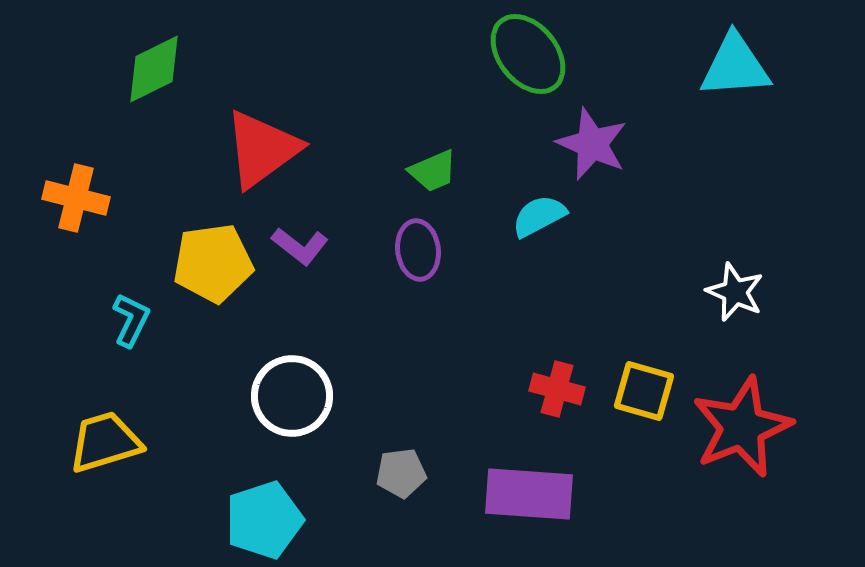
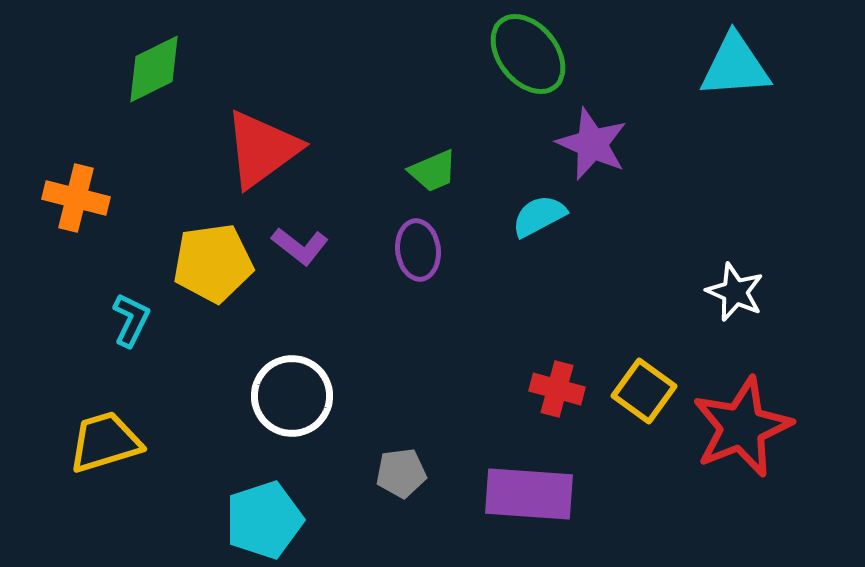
yellow square: rotated 20 degrees clockwise
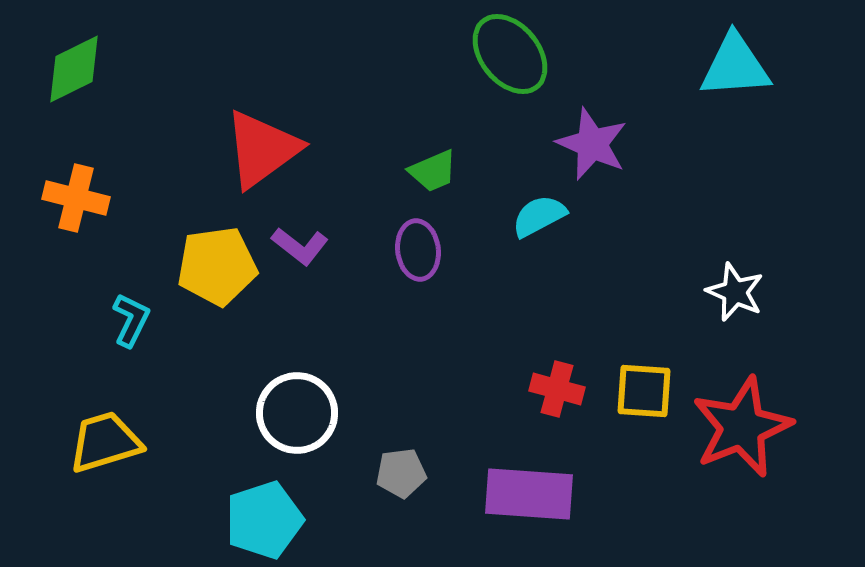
green ellipse: moved 18 px left
green diamond: moved 80 px left
yellow pentagon: moved 4 px right, 3 px down
yellow square: rotated 32 degrees counterclockwise
white circle: moved 5 px right, 17 px down
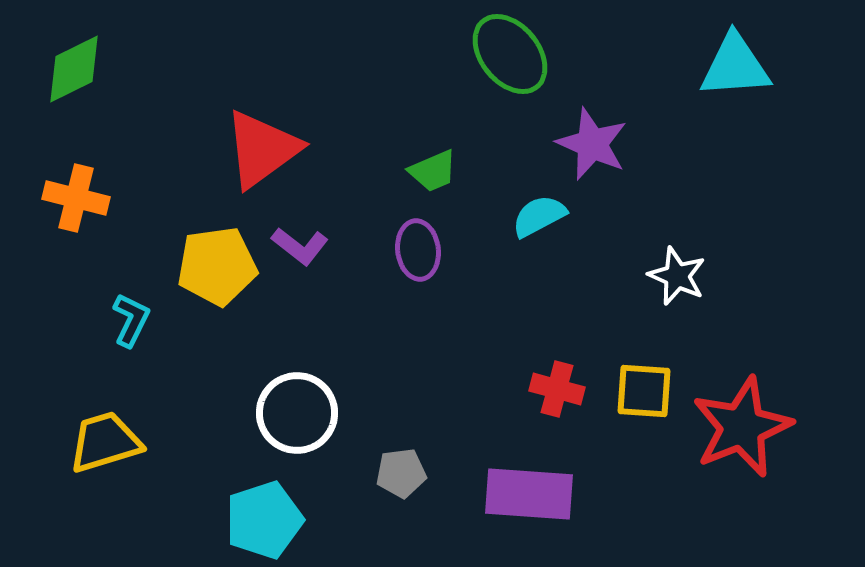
white star: moved 58 px left, 16 px up
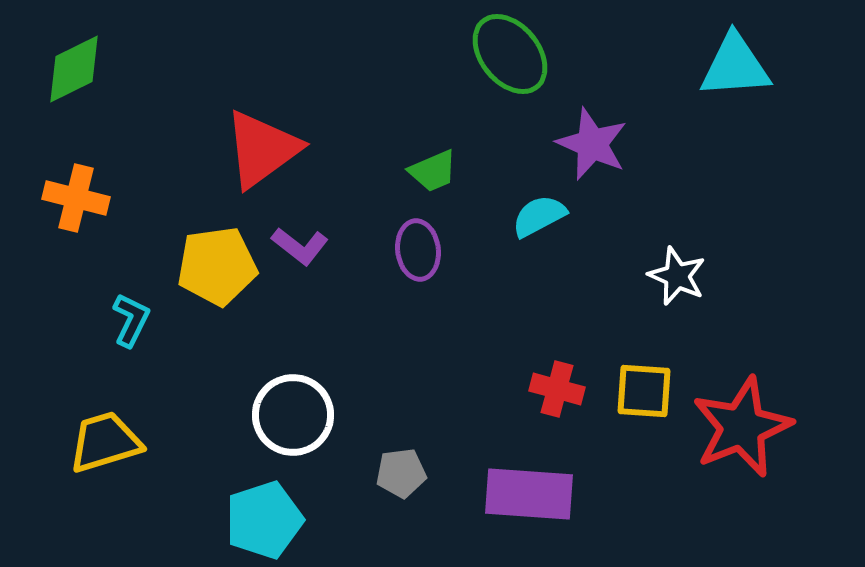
white circle: moved 4 px left, 2 px down
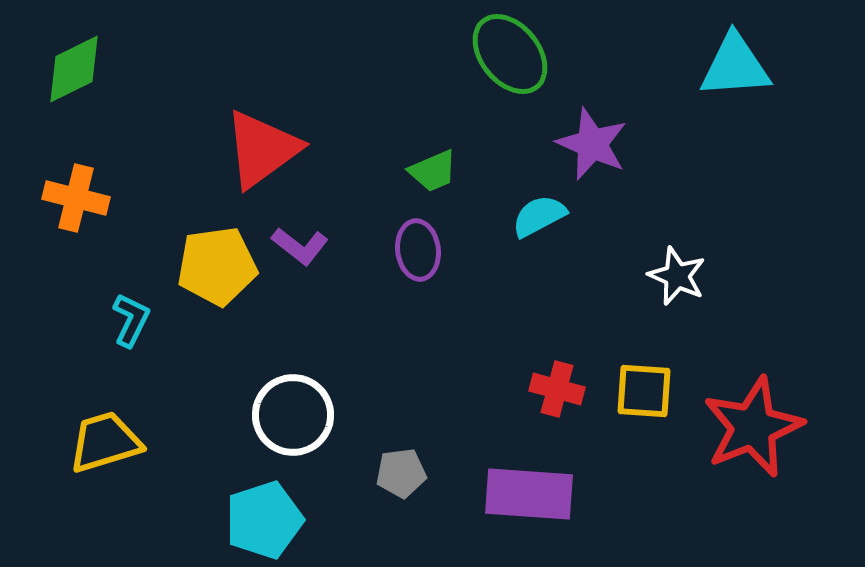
red star: moved 11 px right
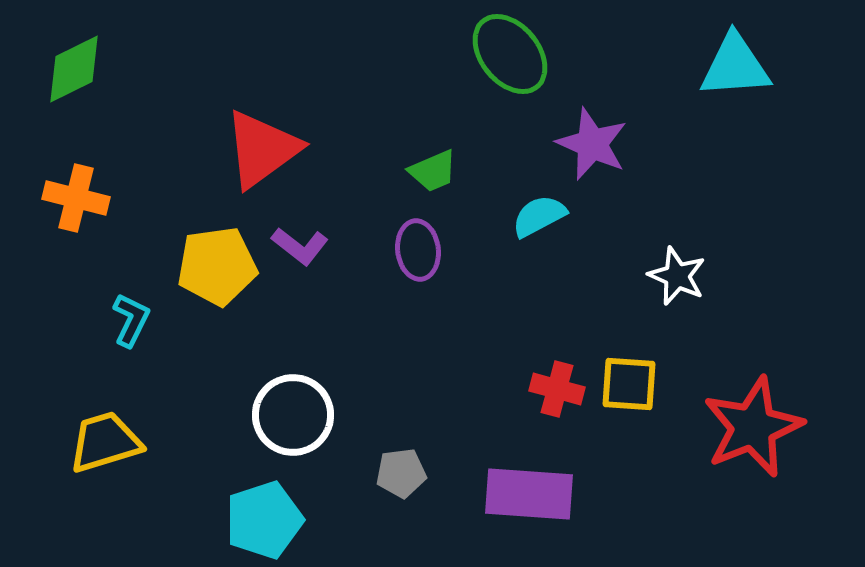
yellow square: moved 15 px left, 7 px up
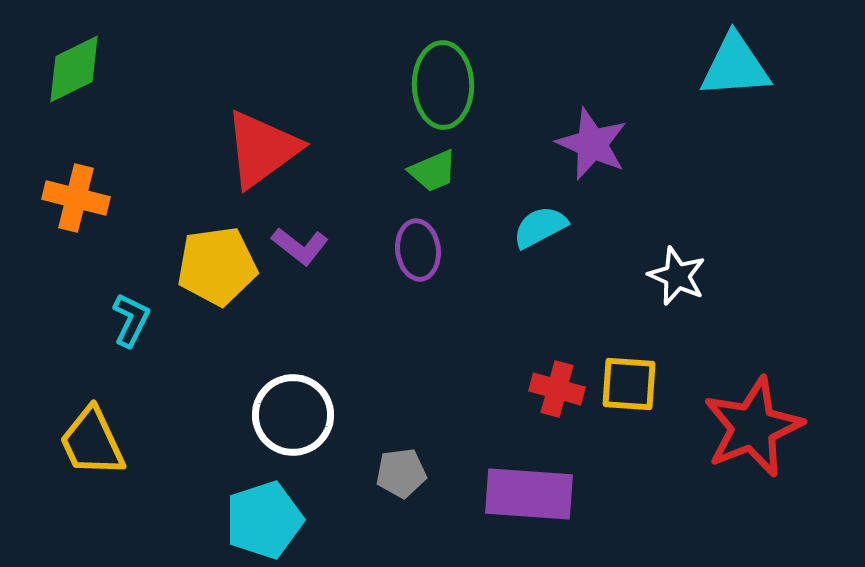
green ellipse: moved 67 px left, 31 px down; rotated 38 degrees clockwise
cyan semicircle: moved 1 px right, 11 px down
yellow trapezoid: moved 13 px left; rotated 98 degrees counterclockwise
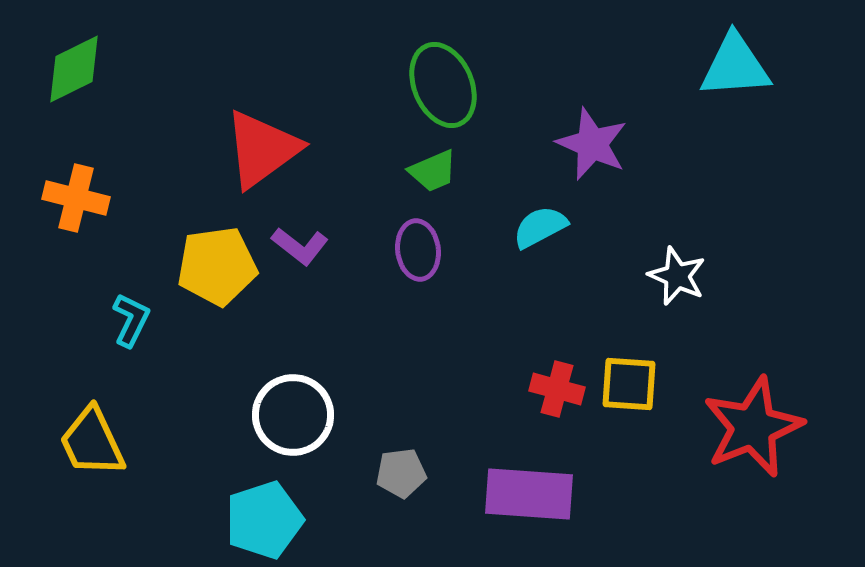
green ellipse: rotated 22 degrees counterclockwise
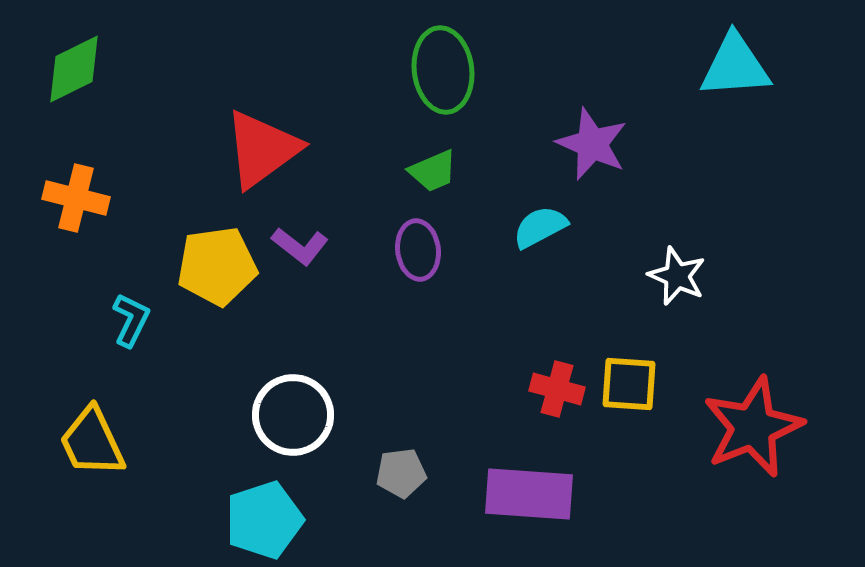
green ellipse: moved 15 px up; rotated 16 degrees clockwise
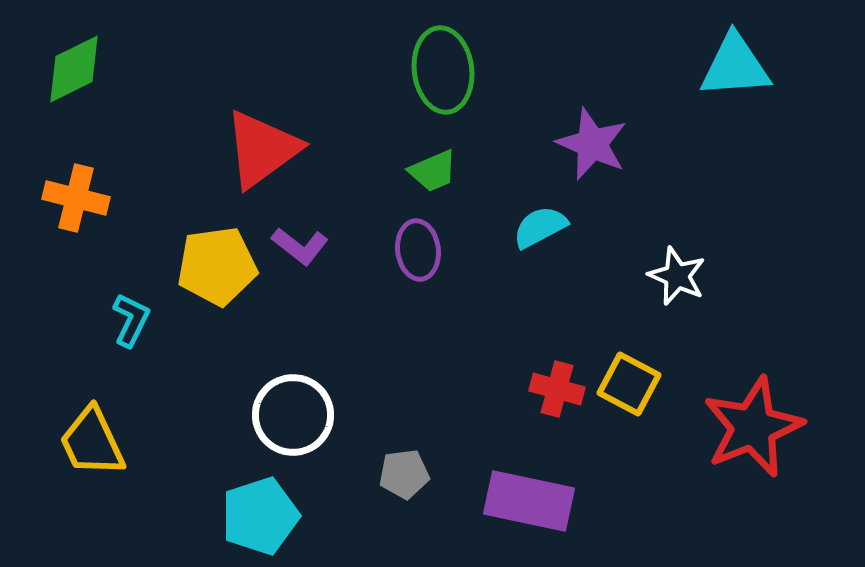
yellow square: rotated 24 degrees clockwise
gray pentagon: moved 3 px right, 1 px down
purple rectangle: moved 7 px down; rotated 8 degrees clockwise
cyan pentagon: moved 4 px left, 4 px up
